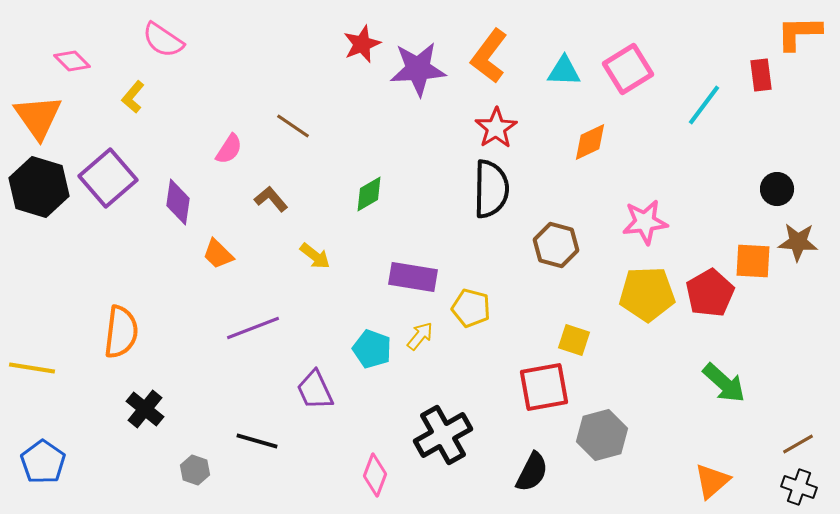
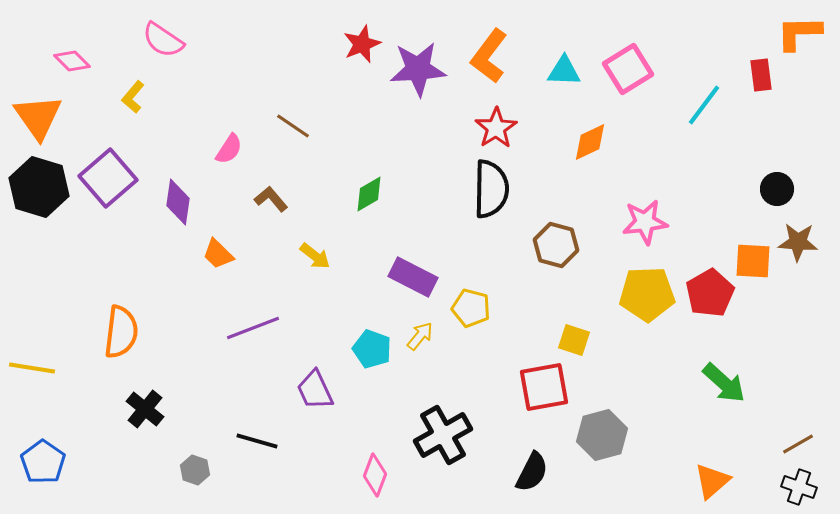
purple rectangle at (413, 277): rotated 18 degrees clockwise
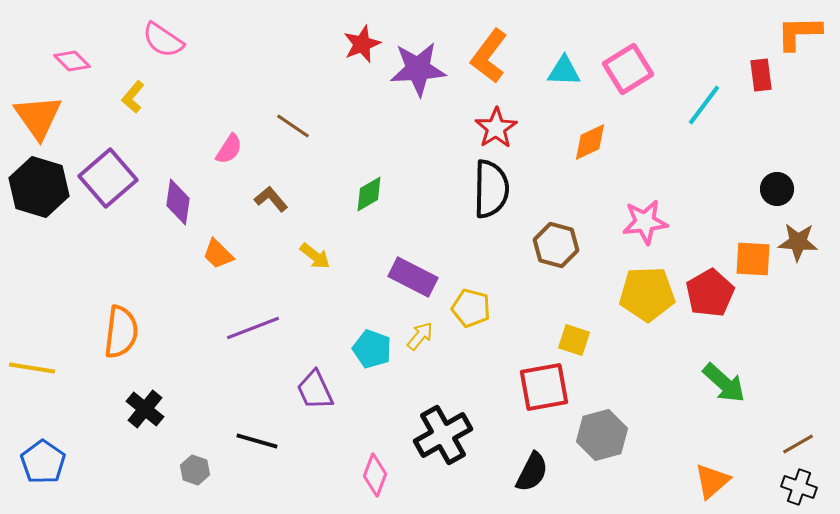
orange square at (753, 261): moved 2 px up
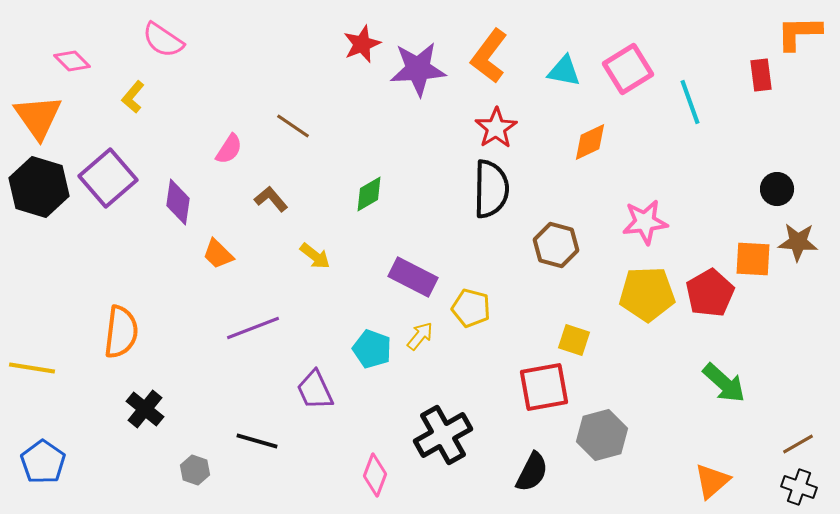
cyan triangle at (564, 71): rotated 9 degrees clockwise
cyan line at (704, 105): moved 14 px left, 3 px up; rotated 57 degrees counterclockwise
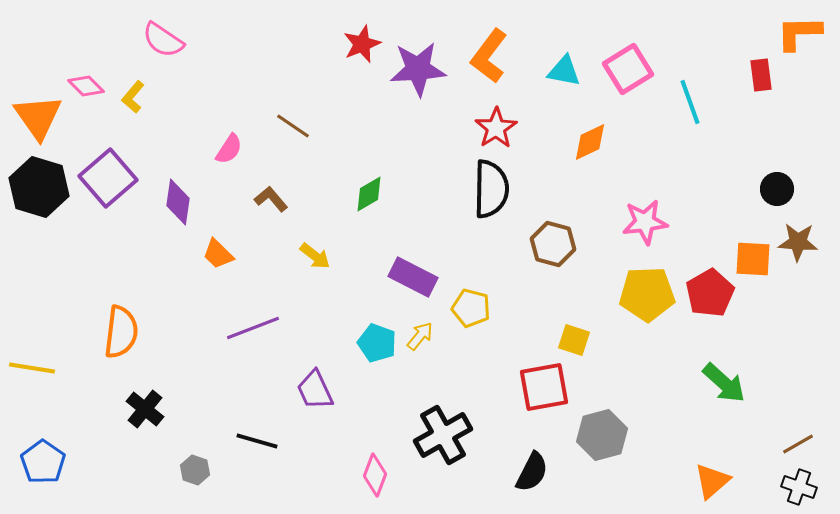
pink diamond at (72, 61): moved 14 px right, 25 px down
brown hexagon at (556, 245): moved 3 px left, 1 px up
cyan pentagon at (372, 349): moved 5 px right, 6 px up
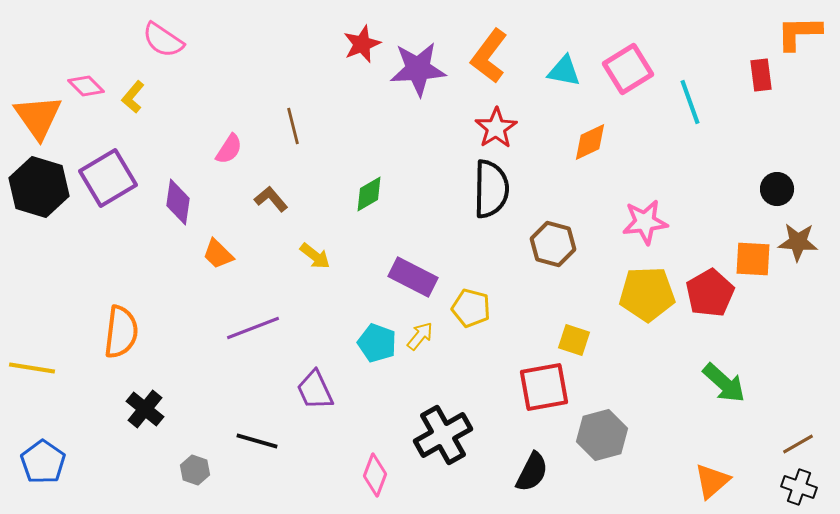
brown line at (293, 126): rotated 42 degrees clockwise
purple square at (108, 178): rotated 10 degrees clockwise
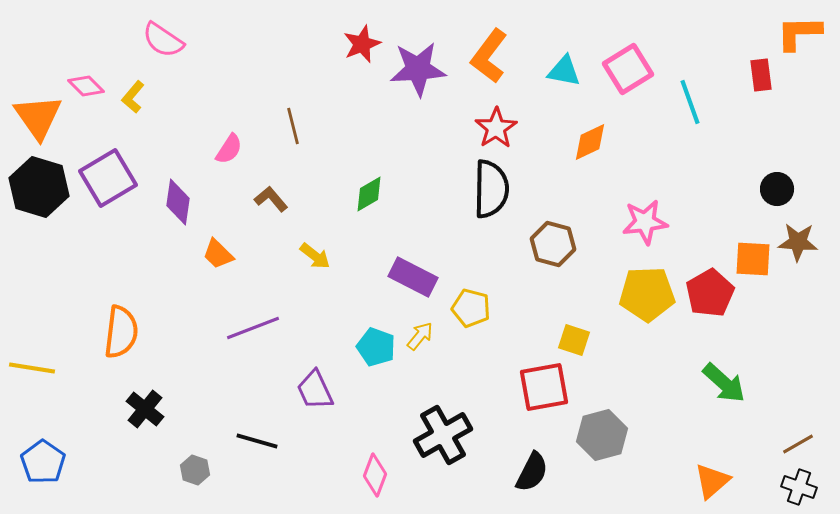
cyan pentagon at (377, 343): moved 1 px left, 4 px down
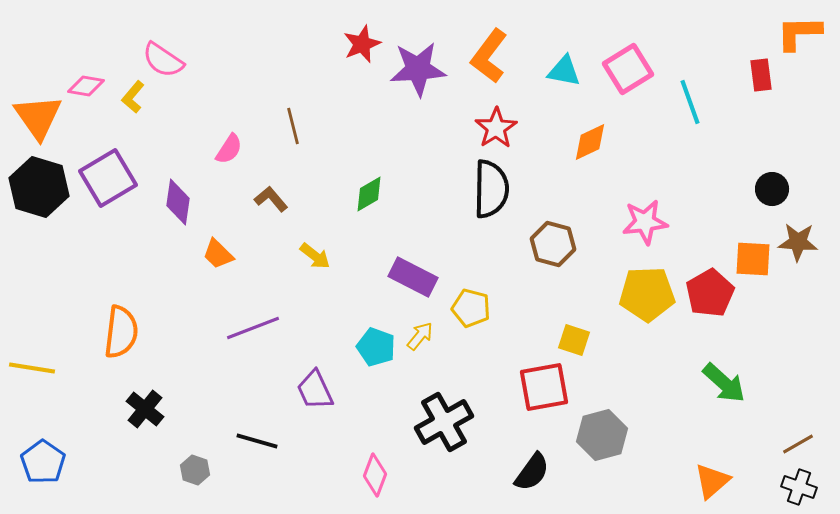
pink semicircle at (163, 40): moved 20 px down
pink diamond at (86, 86): rotated 36 degrees counterclockwise
black circle at (777, 189): moved 5 px left
black cross at (443, 435): moved 1 px right, 13 px up
black semicircle at (532, 472): rotated 9 degrees clockwise
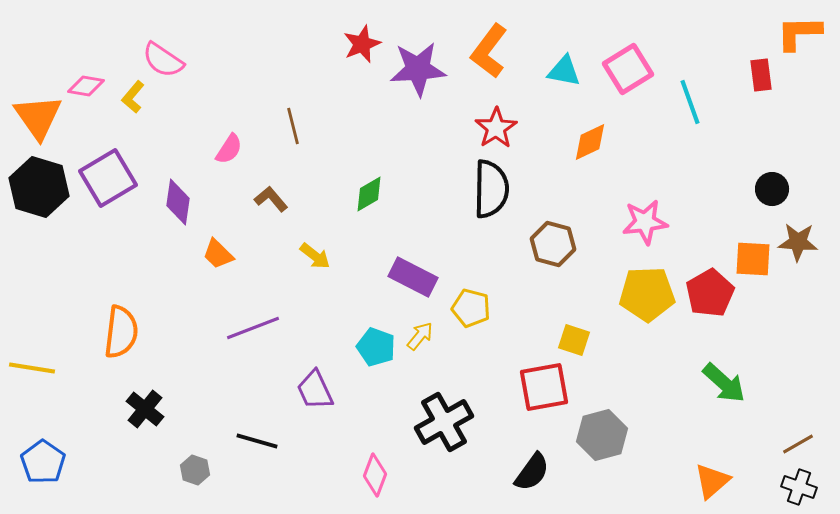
orange L-shape at (489, 56): moved 5 px up
